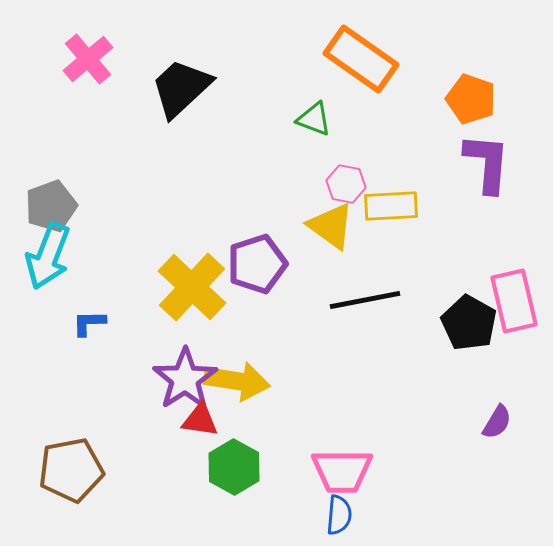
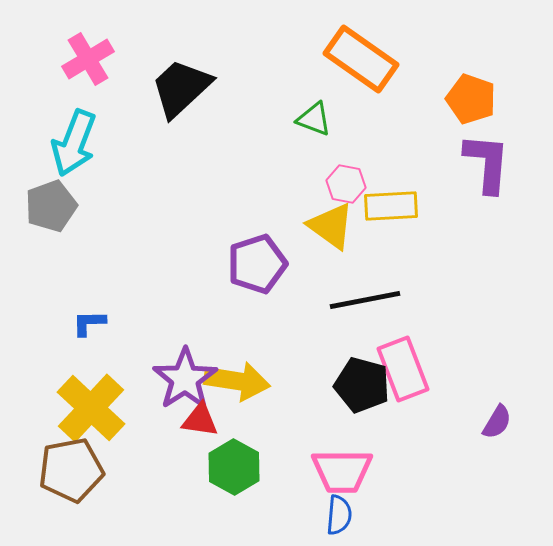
pink cross: rotated 9 degrees clockwise
cyan arrow: moved 26 px right, 113 px up
yellow cross: moved 101 px left, 121 px down
pink rectangle: moved 111 px left, 68 px down; rotated 8 degrees counterclockwise
black pentagon: moved 107 px left, 62 px down; rotated 14 degrees counterclockwise
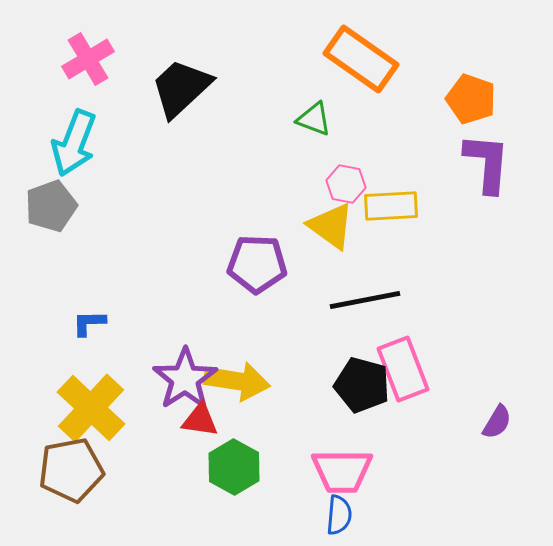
purple pentagon: rotated 20 degrees clockwise
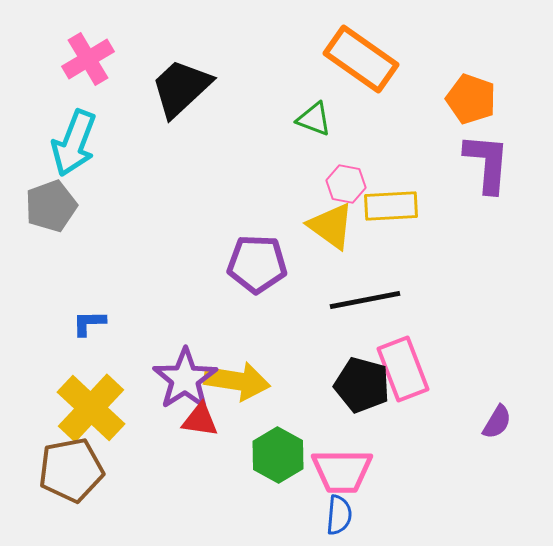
green hexagon: moved 44 px right, 12 px up
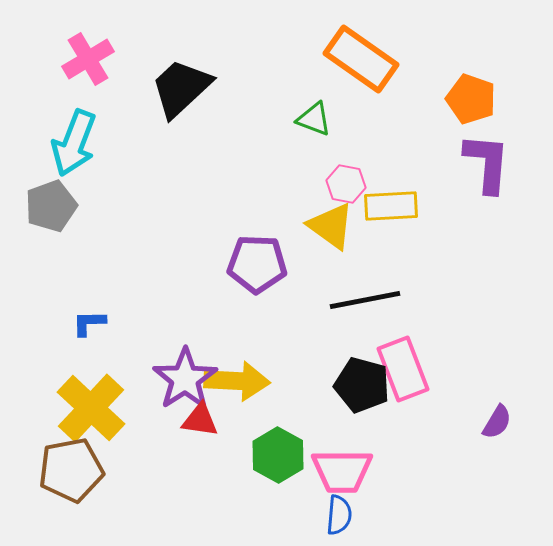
yellow arrow: rotated 6 degrees counterclockwise
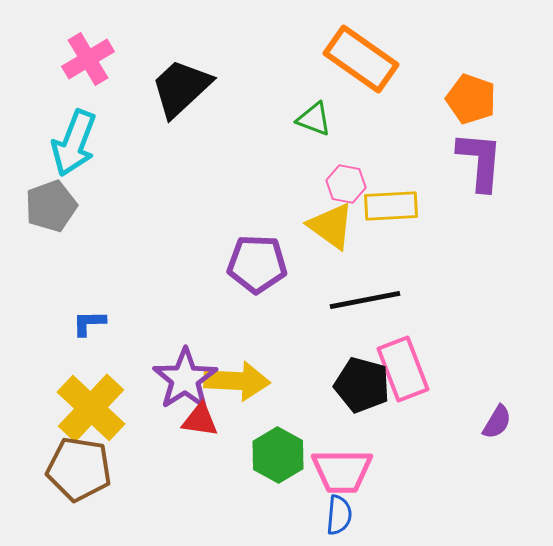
purple L-shape: moved 7 px left, 2 px up
brown pentagon: moved 8 px right, 1 px up; rotated 20 degrees clockwise
